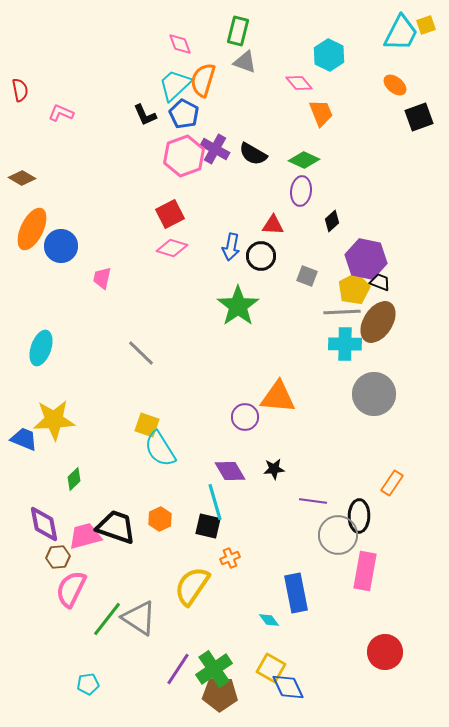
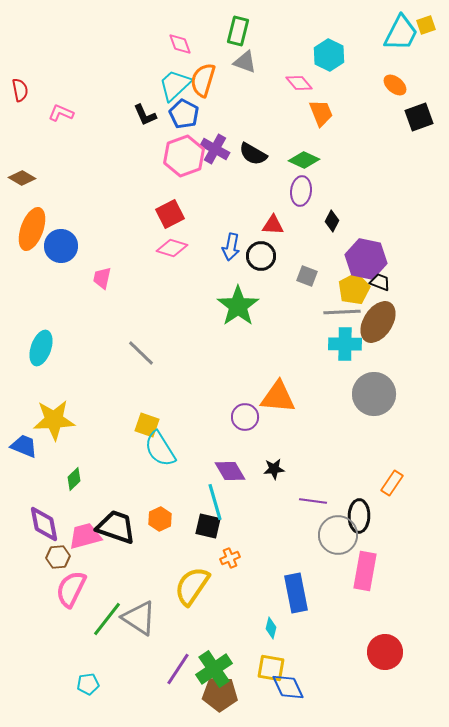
black diamond at (332, 221): rotated 20 degrees counterclockwise
orange ellipse at (32, 229): rotated 6 degrees counterclockwise
blue trapezoid at (24, 439): moved 7 px down
cyan diamond at (269, 620): moved 2 px right, 8 px down; rotated 50 degrees clockwise
yellow square at (271, 668): rotated 20 degrees counterclockwise
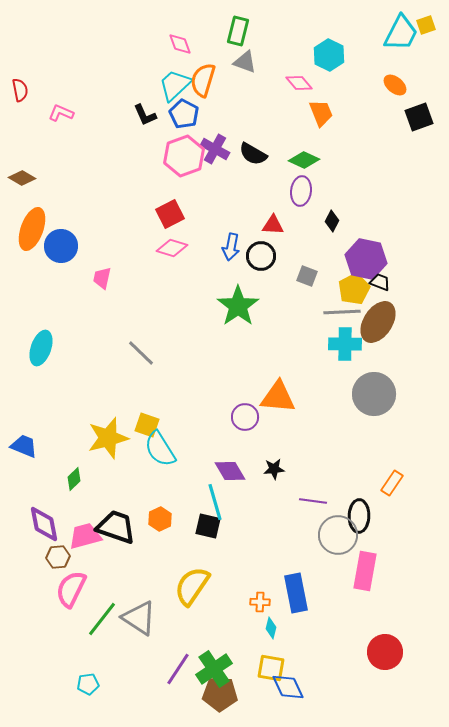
yellow star at (54, 420): moved 54 px right, 18 px down; rotated 12 degrees counterclockwise
orange cross at (230, 558): moved 30 px right, 44 px down; rotated 24 degrees clockwise
green line at (107, 619): moved 5 px left
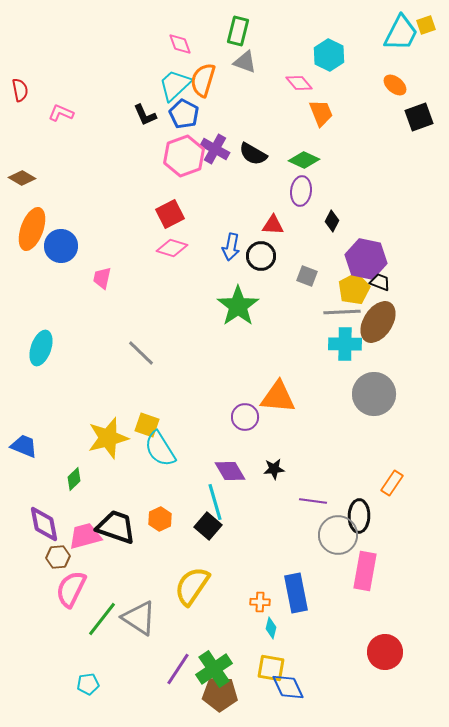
black square at (208, 526): rotated 28 degrees clockwise
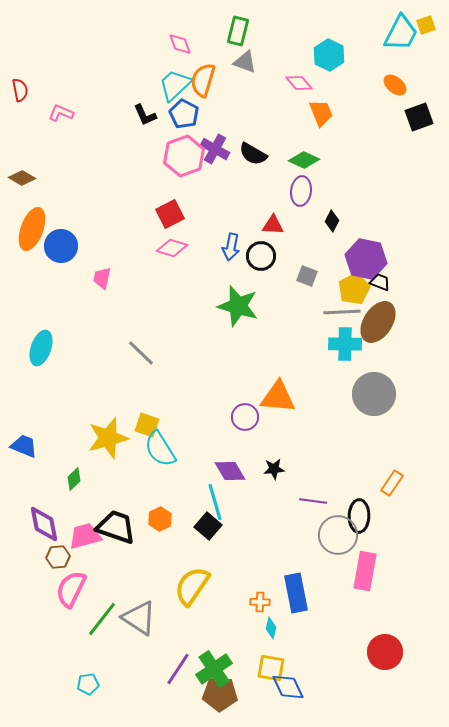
green star at (238, 306): rotated 21 degrees counterclockwise
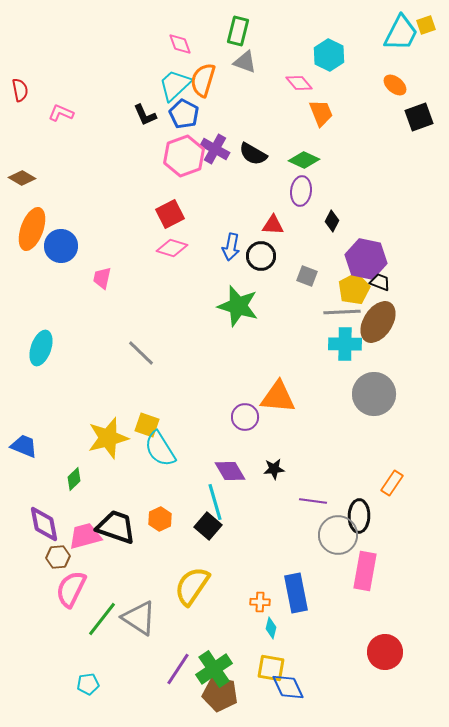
brown pentagon at (220, 694): rotated 8 degrees clockwise
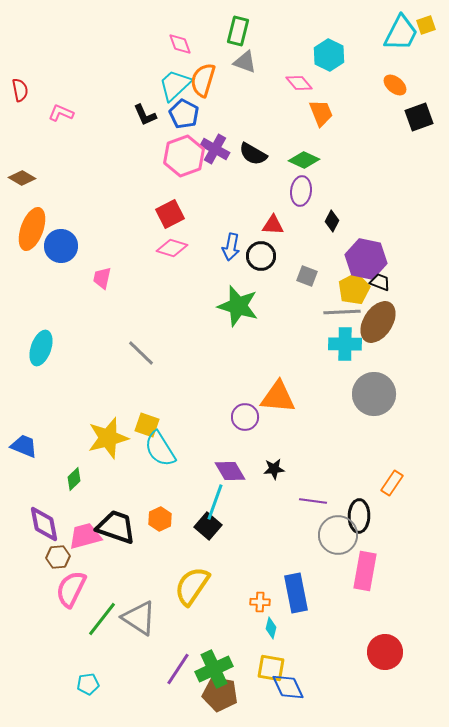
cyan line at (215, 502): rotated 36 degrees clockwise
green cross at (214, 669): rotated 9 degrees clockwise
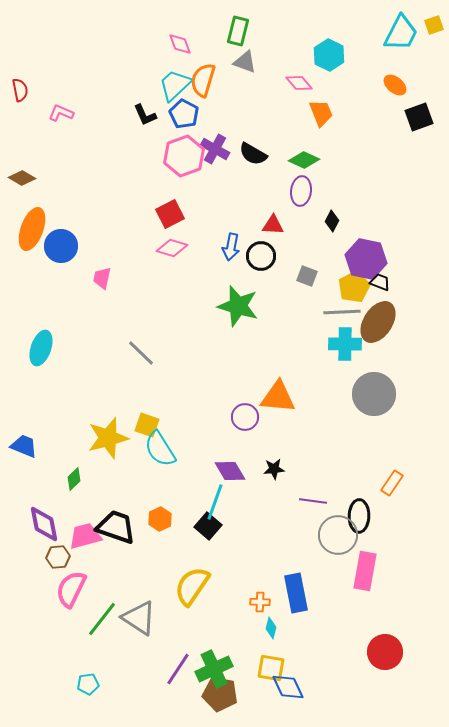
yellow square at (426, 25): moved 8 px right
yellow pentagon at (354, 289): moved 2 px up
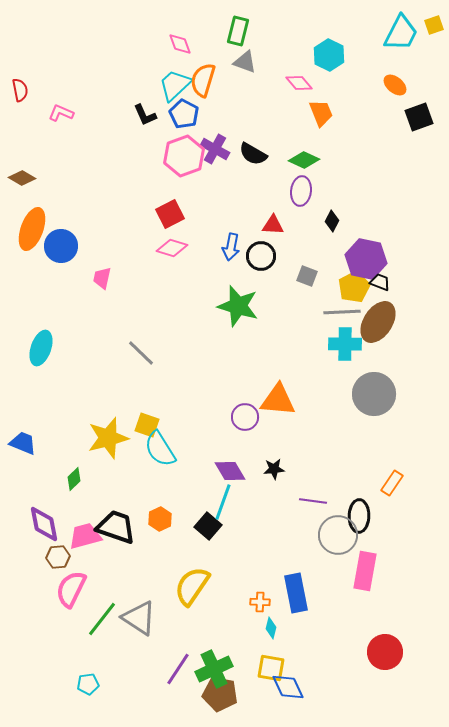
orange triangle at (278, 397): moved 3 px down
blue trapezoid at (24, 446): moved 1 px left, 3 px up
cyan line at (215, 502): moved 8 px right
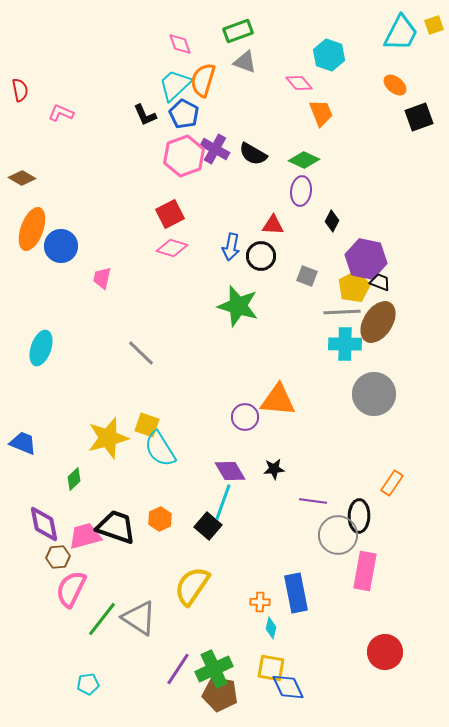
green rectangle at (238, 31): rotated 56 degrees clockwise
cyan hexagon at (329, 55): rotated 8 degrees counterclockwise
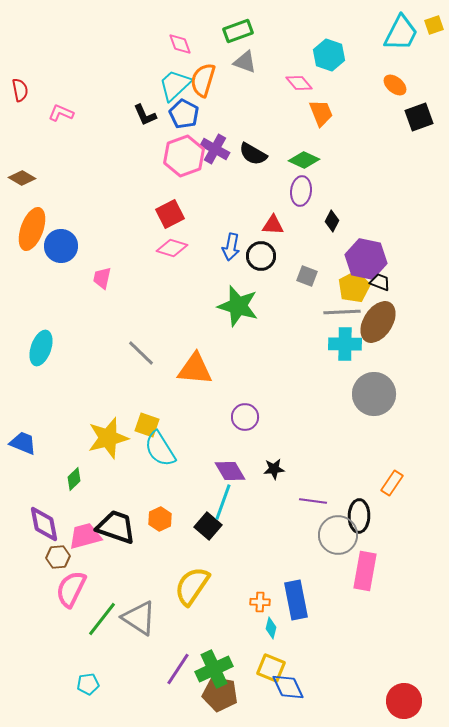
orange triangle at (278, 400): moved 83 px left, 31 px up
blue rectangle at (296, 593): moved 7 px down
red circle at (385, 652): moved 19 px right, 49 px down
yellow square at (271, 668): rotated 12 degrees clockwise
